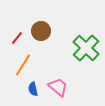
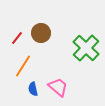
brown circle: moved 2 px down
orange line: moved 1 px down
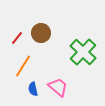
green cross: moved 3 px left, 4 px down
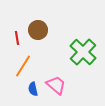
brown circle: moved 3 px left, 3 px up
red line: rotated 48 degrees counterclockwise
pink trapezoid: moved 2 px left, 2 px up
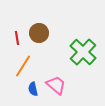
brown circle: moved 1 px right, 3 px down
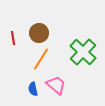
red line: moved 4 px left
orange line: moved 18 px right, 7 px up
